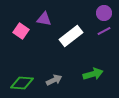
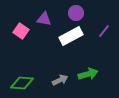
purple circle: moved 28 px left
purple line: rotated 24 degrees counterclockwise
white rectangle: rotated 10 degrees clockwise
green arrow: moved 5 px left
gray arrow: moved 6 px right
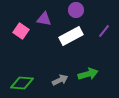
purple circle: moved 3 px up
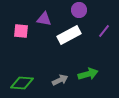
purple circle: moved 3 px right
pink square: rotated 28 degrees counterclockwise
white rectangle: moved 2 px left, 1 px up
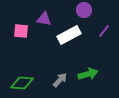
purple circle: moved 5 px right
gray arrow: rotated 21 degrees counterclockwise
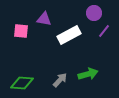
purple circle: moved 10 px right, 3 px down
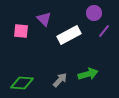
purple triangle: rotated 35 degrees clockwise
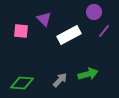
purple circle: moved 1 px up
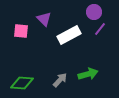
purple line: moved 4 px left, 2 px up
